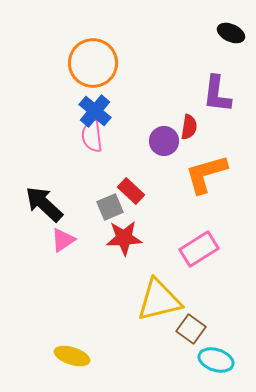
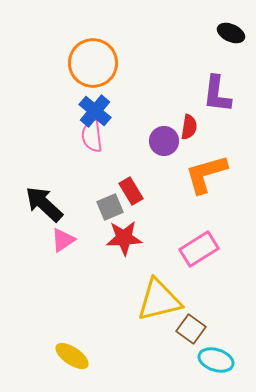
red rectangle: rotated 16 degrees clockwise
yellow ellipse: rotated 16 degrees clockwise
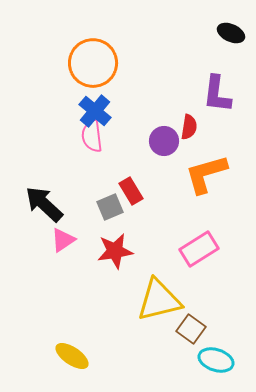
red star: moved 9 px left, 13 px down; rotated 6 degrees counterclockwise
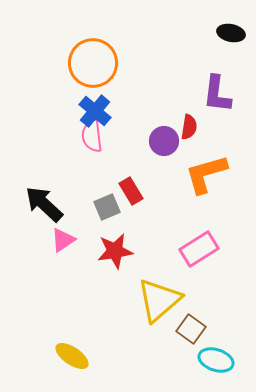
black ellipse: rotated 12 degrees counterclockwise
gray square: moved 3 px left
yellow triangle: rotated 27 degrees counterclockwise
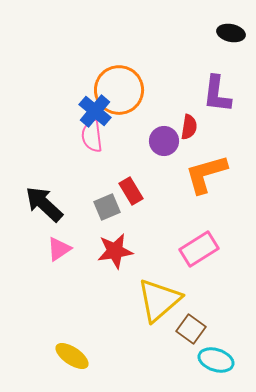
orange circle: moved 26 px right, 27 px down
pink triangle: moved 4 px left, 9 px down
